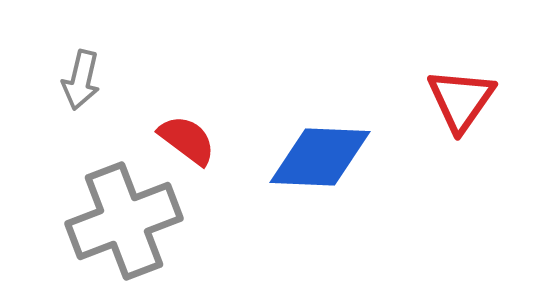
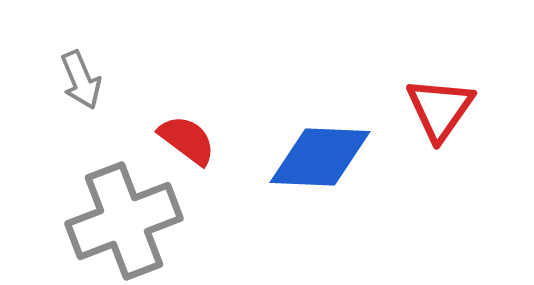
gray arrow: rotated 36 degrees counterclockwise
red triangle: moved 21 px left, 9 px down
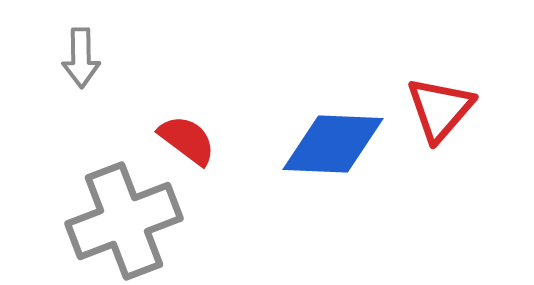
gray arrow: moved 22 px up; rotated 22 degrees clockwise
red triangle: rotated 6 degrees clockwise
blue diamond: moved 13 px right, 13 px up
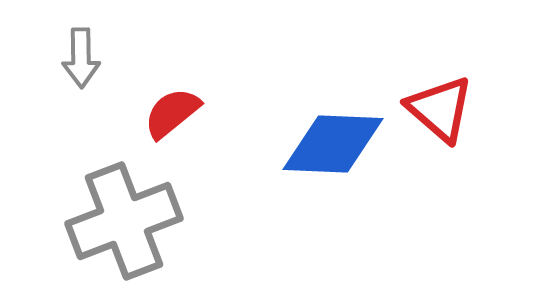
red triangle: rotated 30 degrees counterclockwise
red semicircle: moved 15 px left, 27 px up; rotated 76 degrees counterclockwise
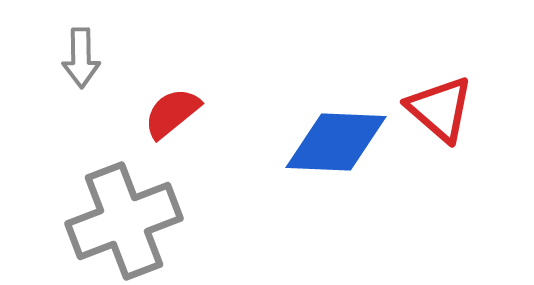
blue diamond: moved 3 px right, 2 px up
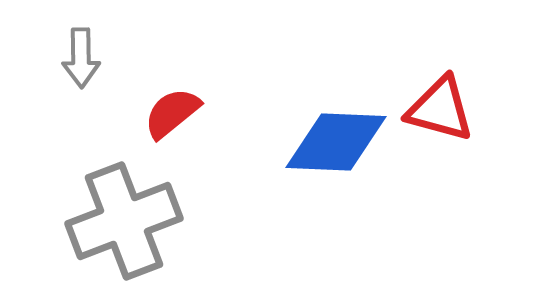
red triangle: rotated 26 degrees counterclockwise
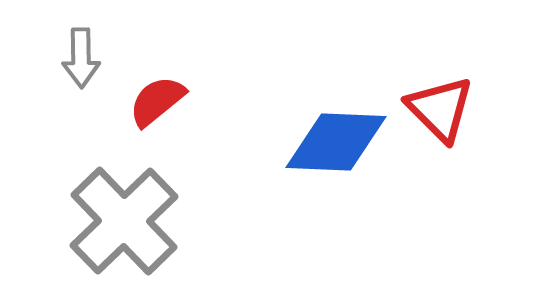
red triangle: rotated 30 degrees clockwise
red semicircle: moved 15 px left, 12 px up
gray cross: rotated 23 degrees counterclockwise
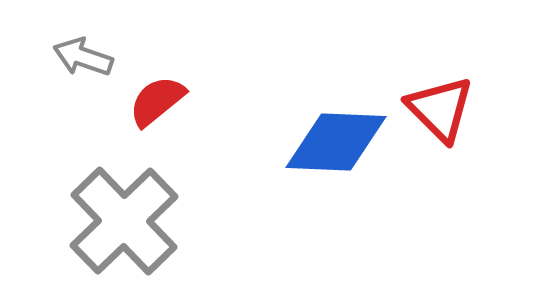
gray arrow: moved 2 px right, 1 px up; rotated 110 degrees clockwise
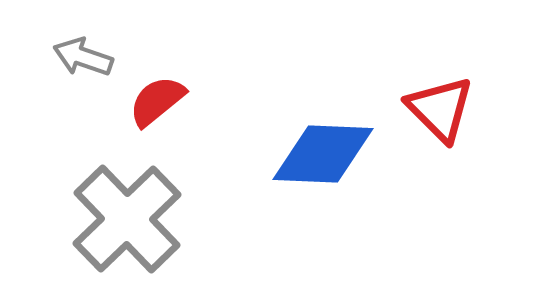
blue diamond: moved 13 px left, 12 px down
gray cross: moved 3 px right, 2 px up
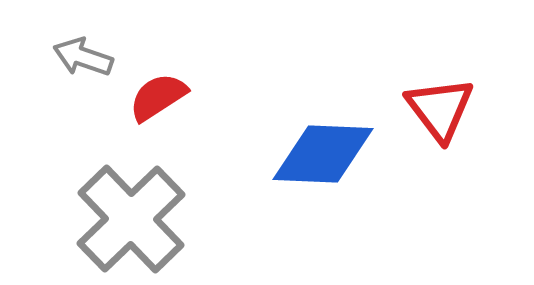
red semicircle: moved 1 px right, 4 px up; rotated 6 degrees clockwise
red triangle: rotated 8 degrees clockwise
gray cross: moved 4 px right
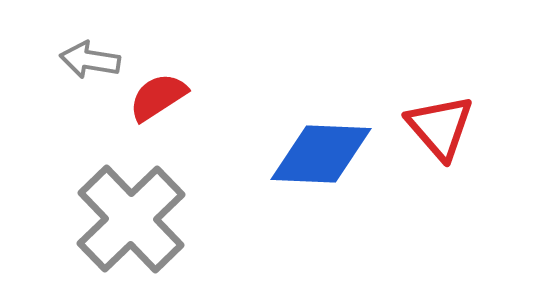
gray arrow: moved 7 px right, 3 px down; rotated 10 degrees counterclockwise
red triangle: moved 18 px down; rotated 4 degrees counterclockwise
blue diamond: moved 2 px left
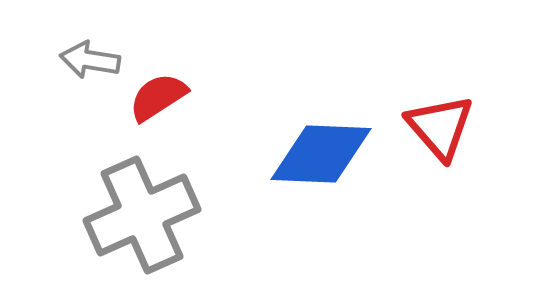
gray cross: moved 11 px right, 4 px up; rotated 20 degrees clockwise
